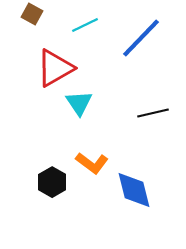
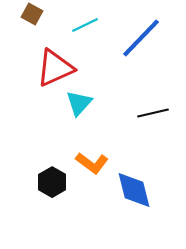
red triangle: rotated 6 degrees clockwise
cyan triangle: rotated 16 degrees clockwise
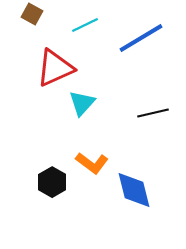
blue line: rotated 15 degrees clockwise
cyan triangle: moved 3 px right
